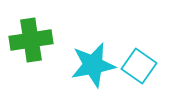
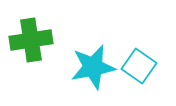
cyan star: moved 2 px down
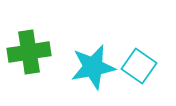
green cross: moved 2 px left, 12 px down
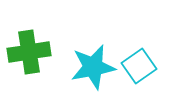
cyan square: rotated 20 degrees clockwise
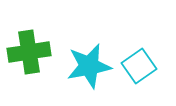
cyan star: moved 4 px left, 1 px up
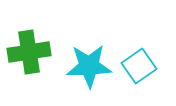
cyan star: rotated 9 degrees clockwise
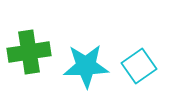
cyan star: moved 3 px left
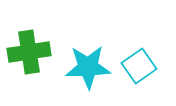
cyan star: moved 2 px right, 1 px down
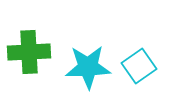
green cross: rotated 6 degrees clockwise
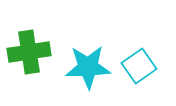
green cross: rotated 6 degrees counterclockwise
